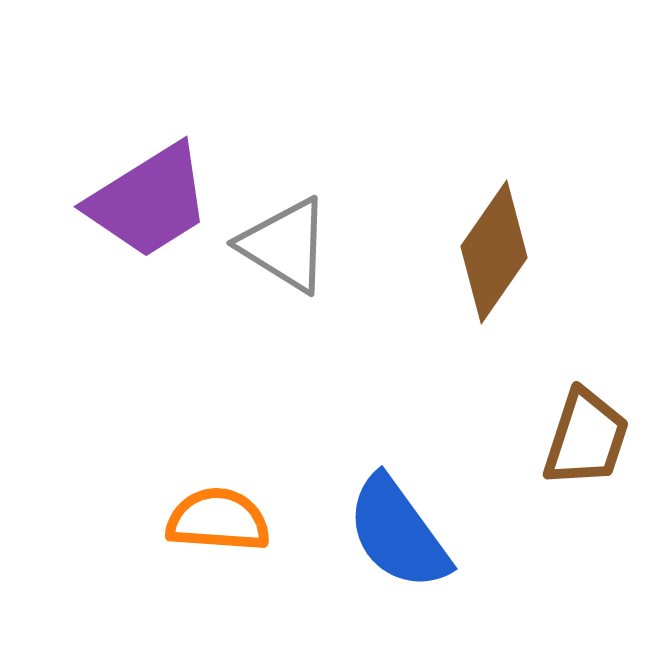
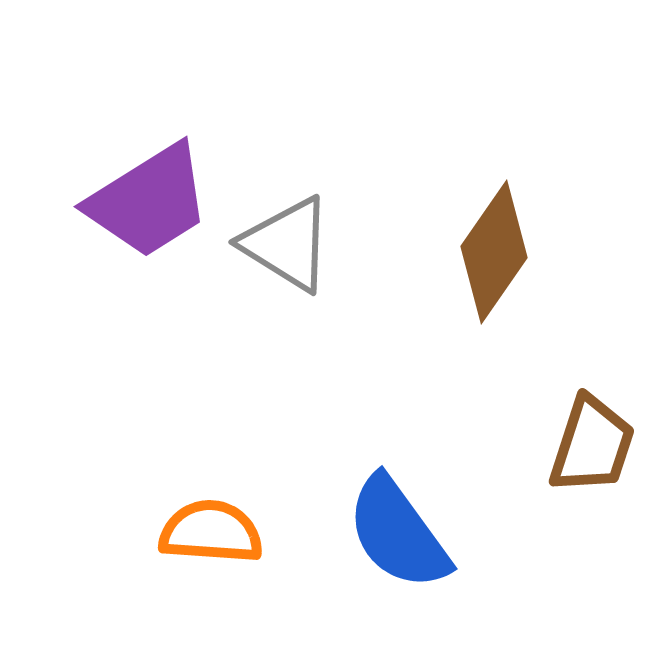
gray triangle: moved 2 px right, 1 px up
brown trapezoid: moved 6 px right, 7 px down
orange semicircle: moved 7 px left, 12 px down
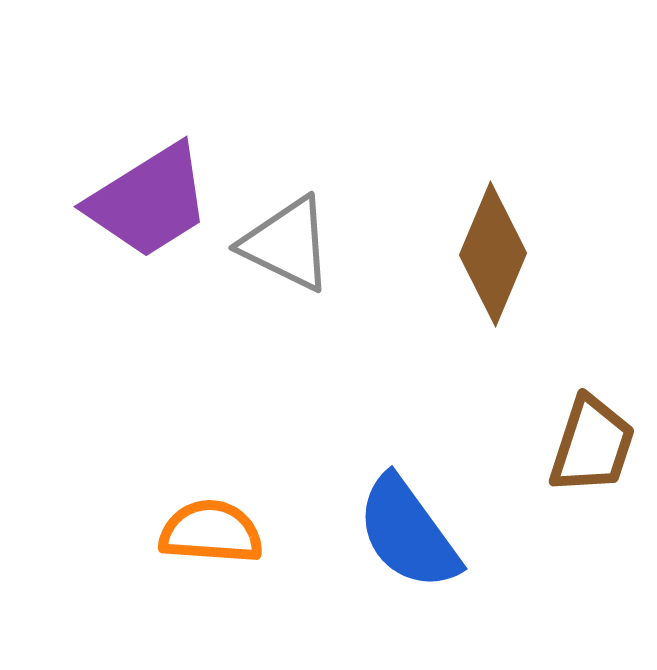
gray triangle: rotated 6 degrees counterclockwise
brown diamond: moved 1 px left, 2 px down; rotated 12 degrees counterclockwise
blue semicircle: moved 10 px right
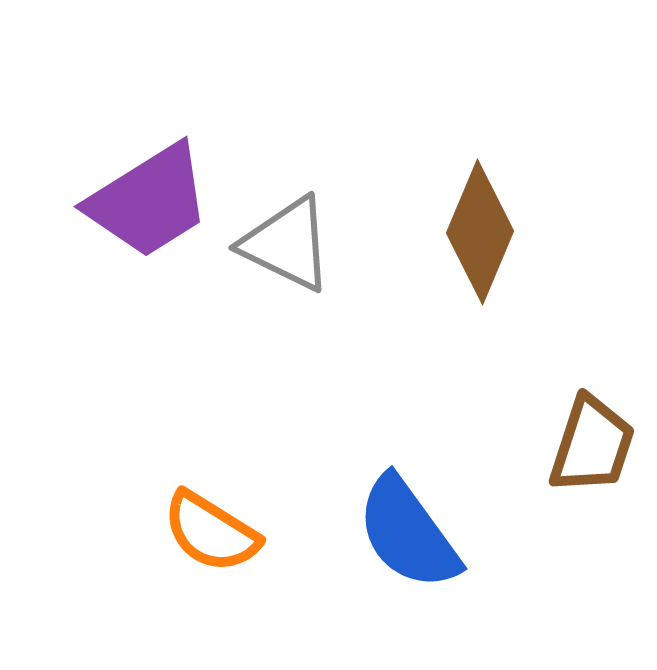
brown diamond: moved 13 px left, 22 px up
orange semicircle: rotated 152 degrees counterclockwise
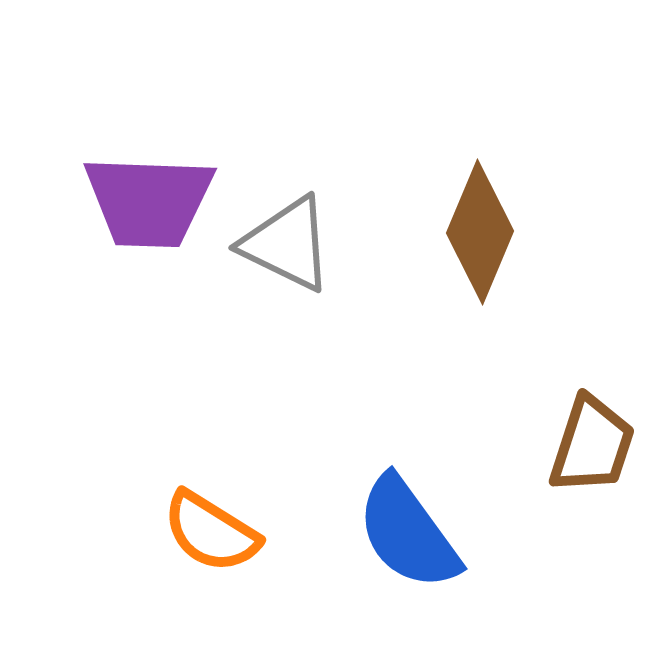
purple trapezoid: rotated 34 degrees clockwise
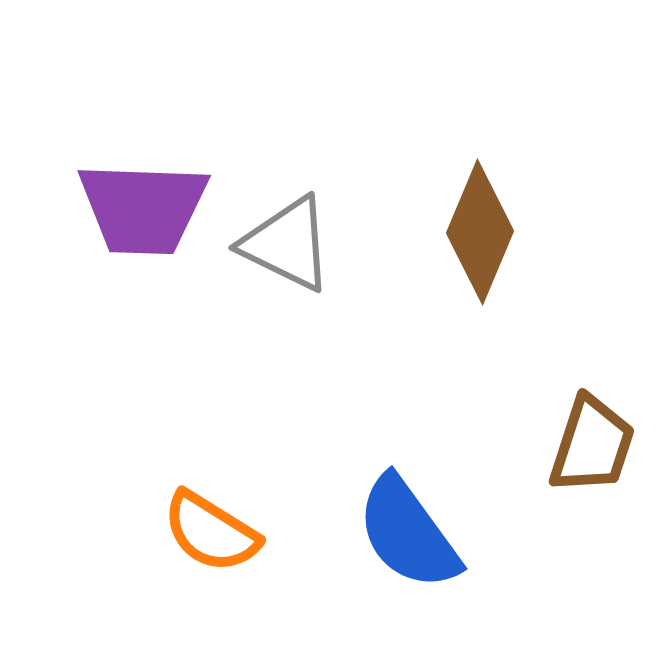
purple trapezoid: moved 6 px left, 7 px down
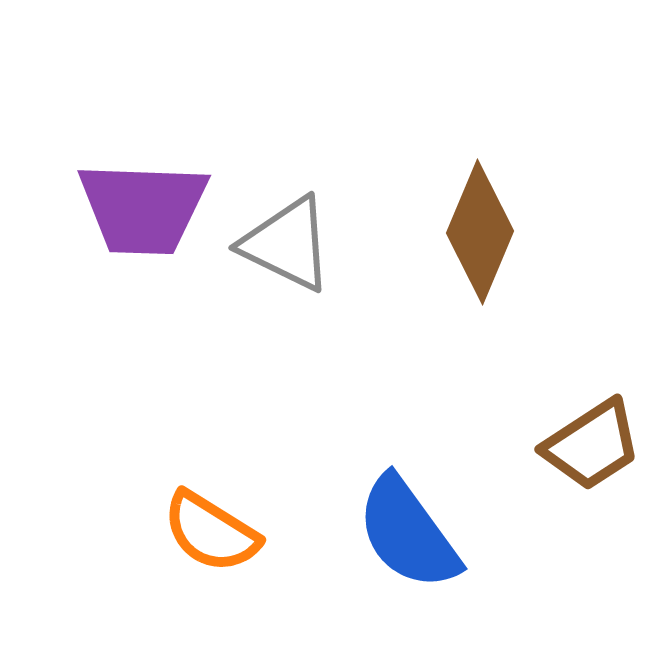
brown trapezoid: rotated 39 degrees clockwise
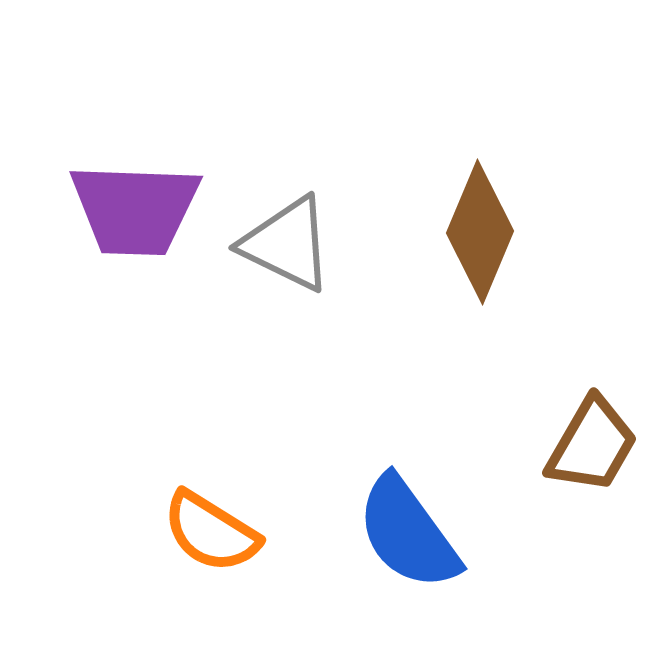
purple trapezoid: moved 8 px left, 1 px down
brown trapezoid: rotated 27 degrees counterclockwise
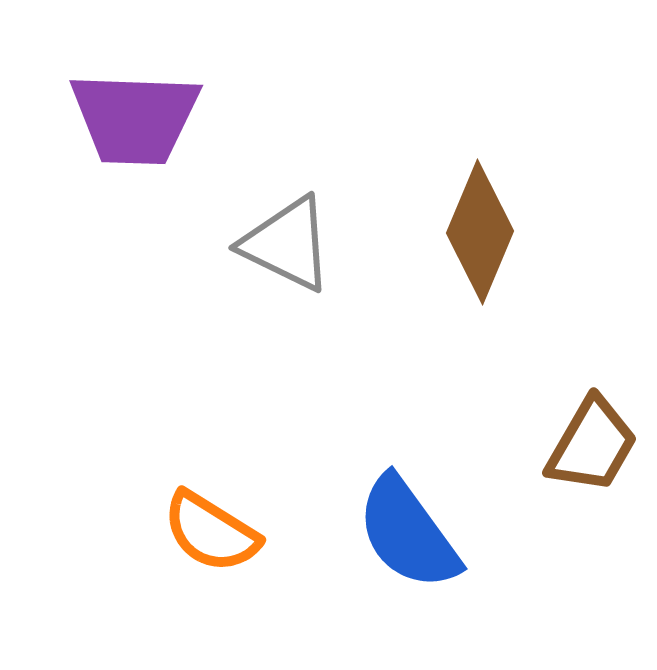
purple trapezoid: moved 91 px up
